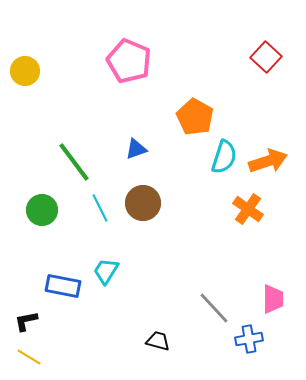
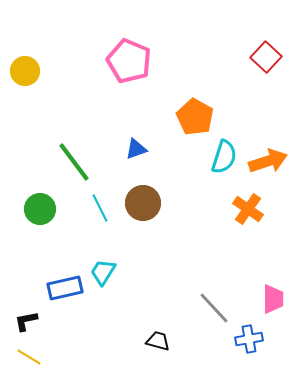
green circle: moved 2 px left, 1 px up
cyan trapezoid: moved 3 px left, 1 px down
blue rectangle: moved 2 px right, 2 px down; rotated 24 degrees counterclockwise
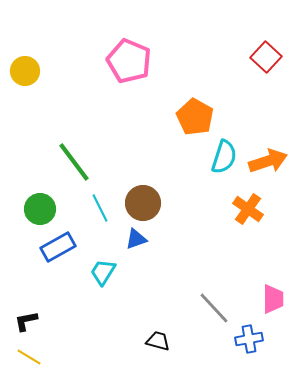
blue triangle: moved 90 px down
blue rectangle: moved 7 px left, 41 px up; rotated 16 degrees counterclockwise
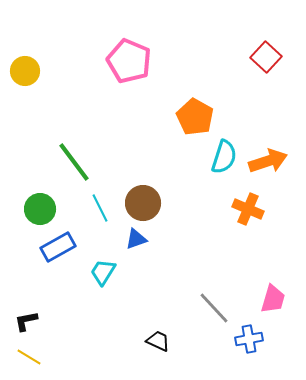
orange cross: rotated 12 degrees counterclockwise
pink trapezoid: rotated 16 degrees clockwise
black trapezoid: rotated 10 degrees clockwise
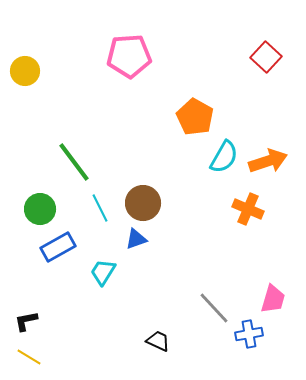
pink pentagon: moved 5 px up; rotated 27 degrees counterclockwise
cyan semicircle: rotated 12 degrees clockwise
blue cross: moved 5 px up
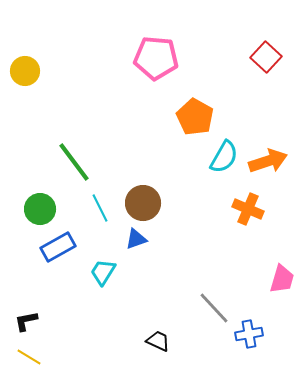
pink pentagon: moved 27 px right, 2 px down; rotated 9 degrees clockwise
pink trapezoid: moved 9 px right, 20 px up
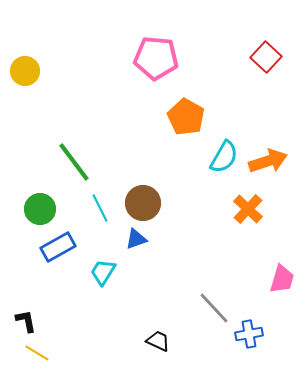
orange pentagon: moved 9 px left
orange cross: rotated 20 degrees clockwise
black L-shape: rotated 90 degrees clockwise
yellow line: moved 8 px right, 4 px up
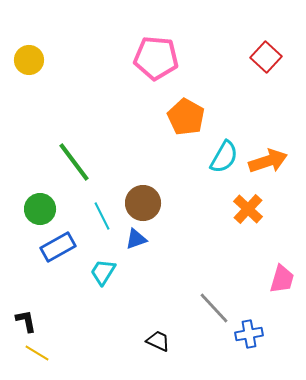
yellow circle: moved 4 px right, 11 px up
cyan line: moved 2 px right, 8 px down
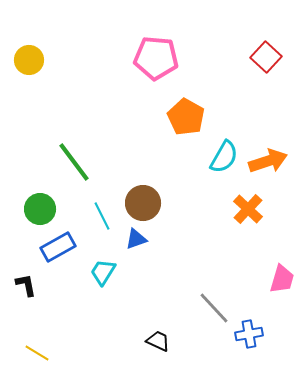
black L-shape: moved 36 px up
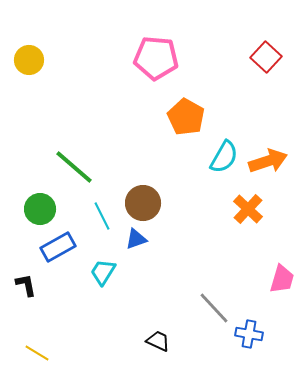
green line: moved 5 px down; rotated 12 degrees counterclockwise
blue cross: rotated 20 degrees clockwise
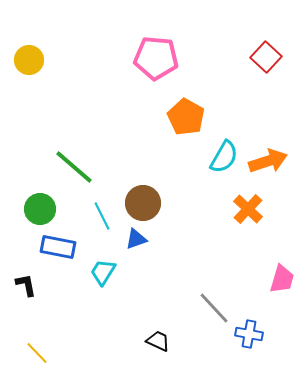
blue rectangle: rotated 40 degrees clockwise
yellow line: rotated 15 degrees clockwise
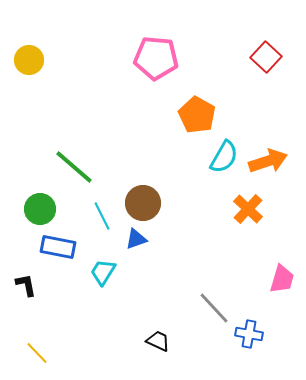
orange pentagon: moved 11 px right, 2 px up
